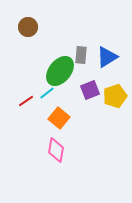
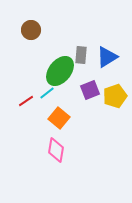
brown circle: moved 3 px right, 3 px down
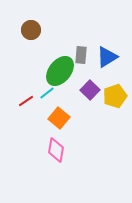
purple square: rotated 24 degrees counterclockwise
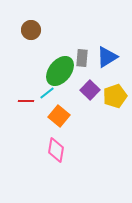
gray rectangle: moved 1 px right, 3 px down
red line: rotated 35 degrees clockwise
orange square: moved 2 px up
